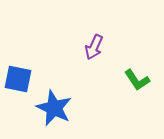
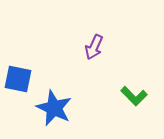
green L-shape: moved 3 px left, 16 px down; rotated 12 degrees counterclockwise
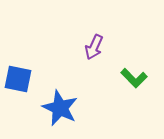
green L-shape: moved 18 px up
blue star: moved 6 px right
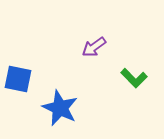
purple arrow: rotated 30 degrees clockwise
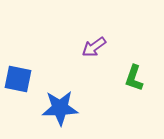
green L-shape: rotated 64 degrees clockwise
blue star: rotated 27 degrees counterclockwise
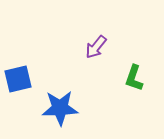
purple arrow: moved 2 px right; rotated 15 degrees counterclockwise
blue square: rotated 24 degrees counterclockwise
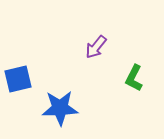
green L-shape: rotated 8 degrees clockwise
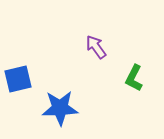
purple arrow: rotated 105 degrees clockwise
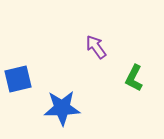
blue star: moved 2 px right
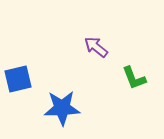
purple arrow: rotated 15 degrees counterclockwise
green L-shape: rotated 48 degrees counterclockwise
